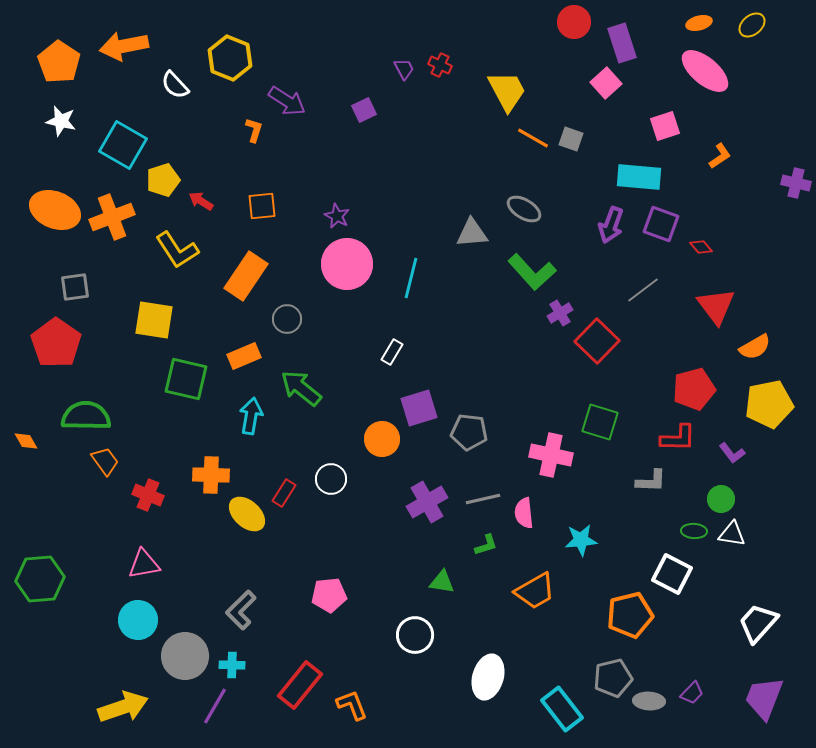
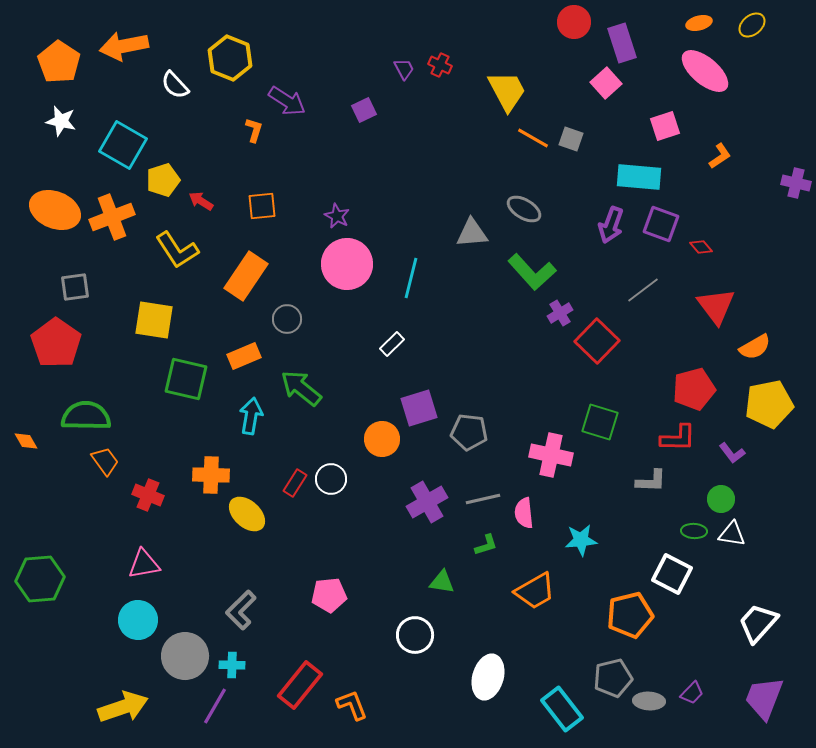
white rectangle at (392, 352): moved 8 px up; rotated 15 degrees clockwise
red rectangle at (284, 493): moved 11 px right, 10 px up
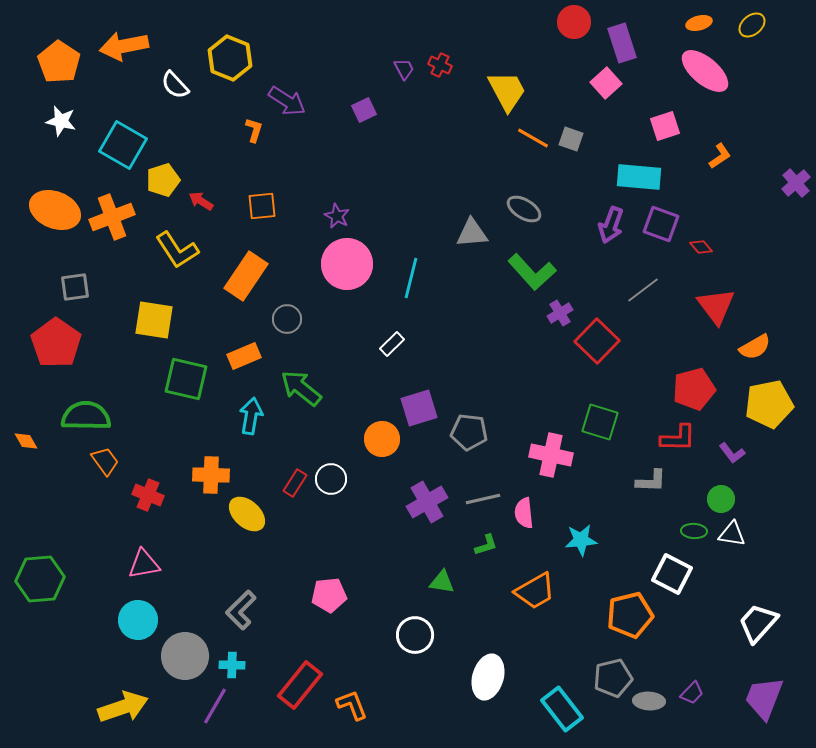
purple cross at (796, 183): rotated 36 degrees clockwise
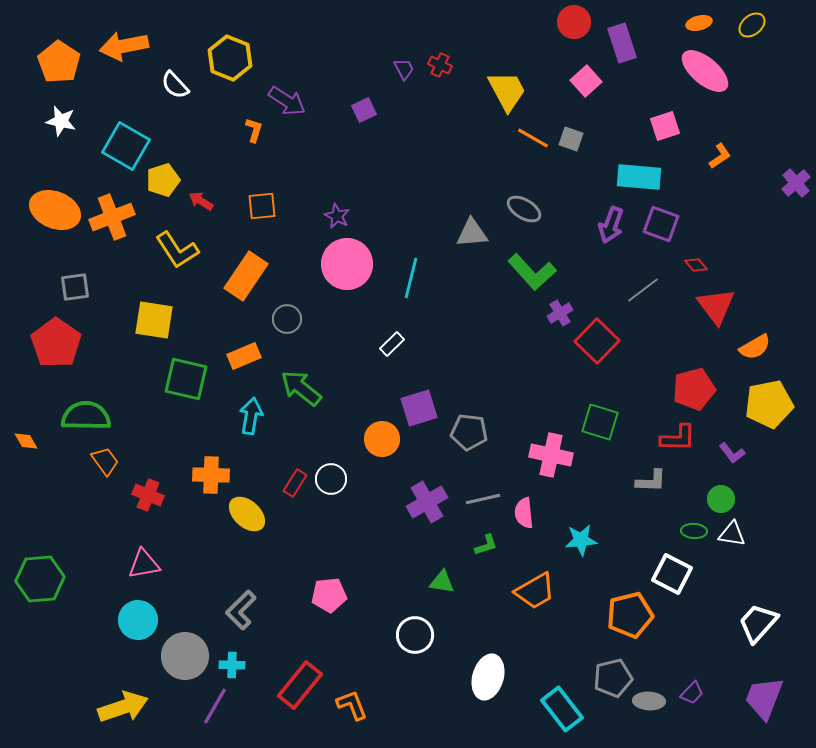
pink square at (606, 83): moved 20 px left, 2 px up
cyan square at (123, 145): moved 3 px right, 1 px down
red diamond at (701, 247): moved 5 px left, 18 px down
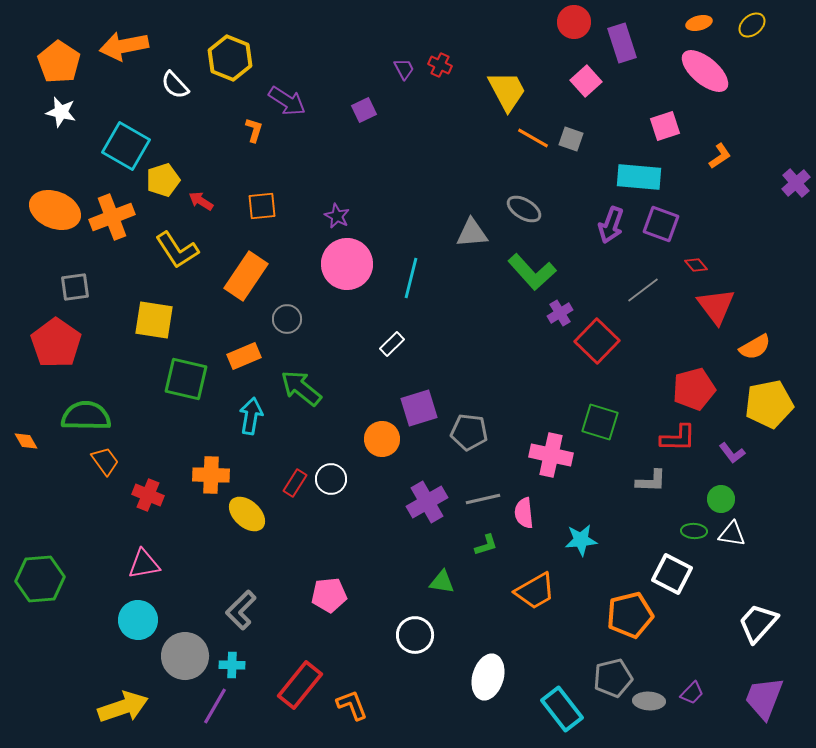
white star at (61, 121): moved 9 px up
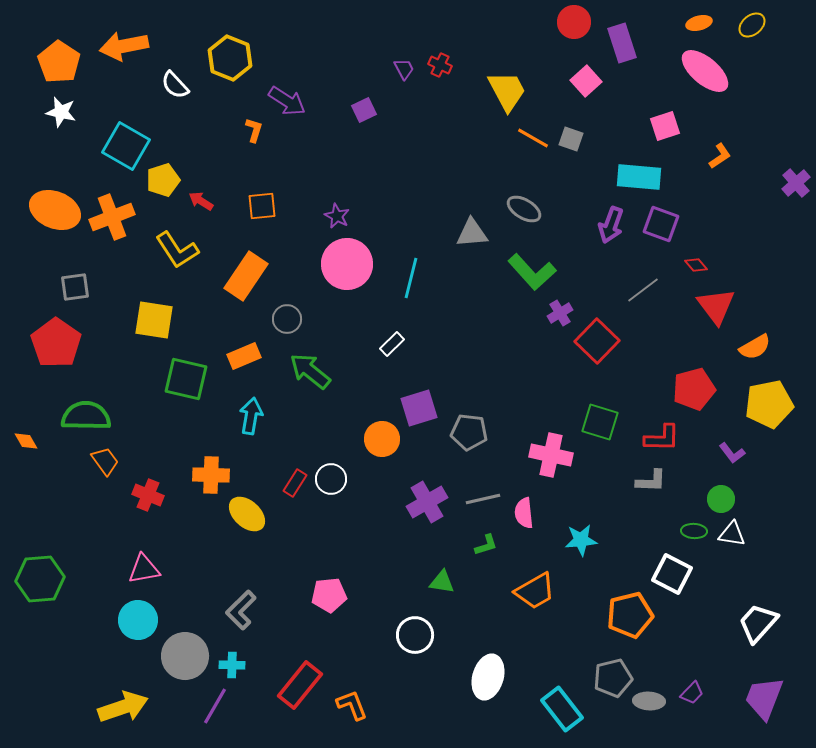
green arrow at (301, 388): moved 9 px right, 17 px up
red L-shape at (678, 438): moved 16 px left
pink triangle at (144, 564): moved 5 px down
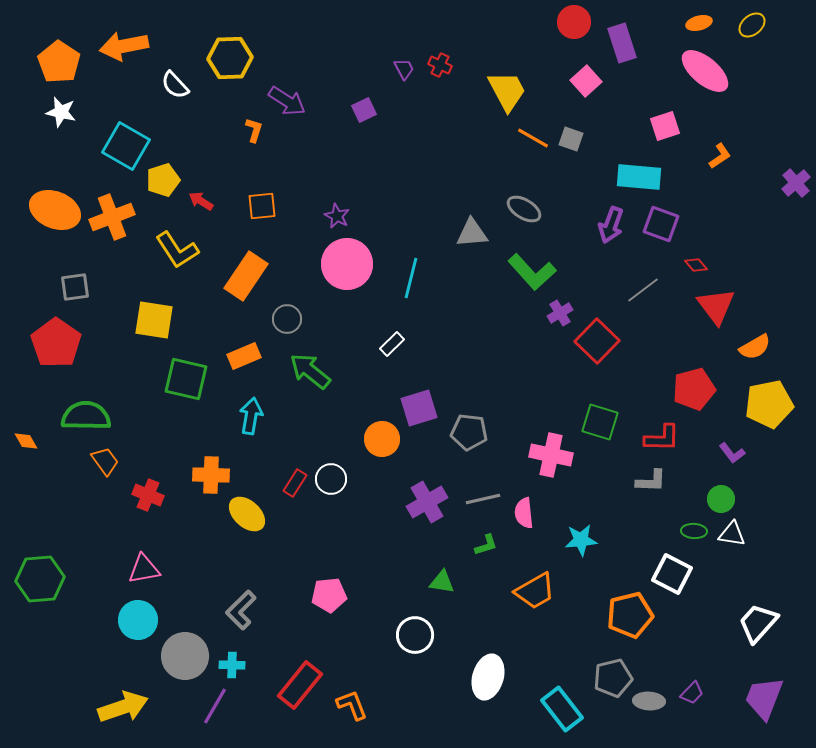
yellow hexagon at (230, 58): rotated 24 degrees counterclockwise
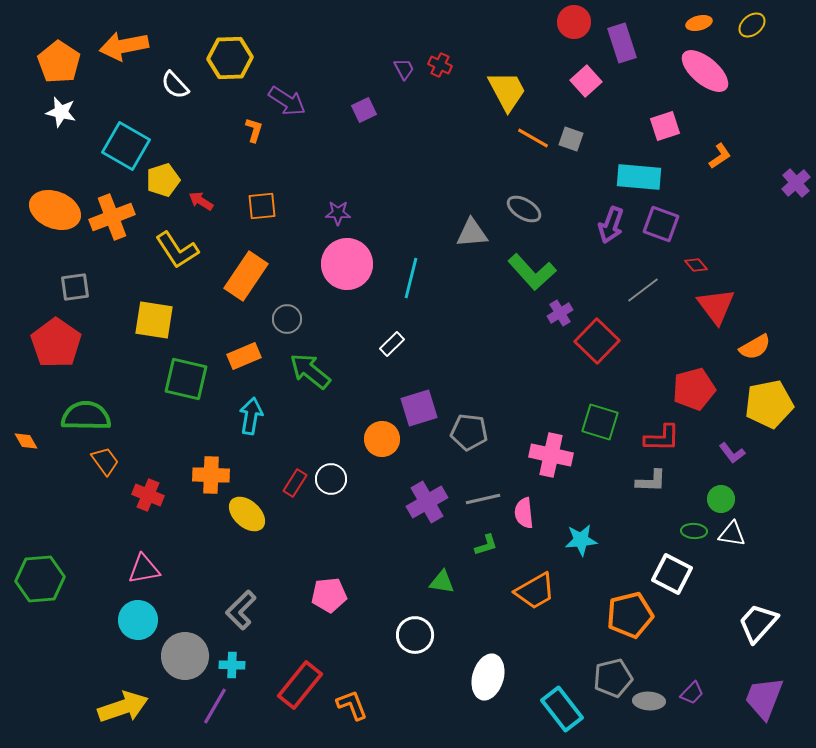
purple star at (337, 216): moved 1 px right, 3 px up; rotated 25 degrees counterclockwise
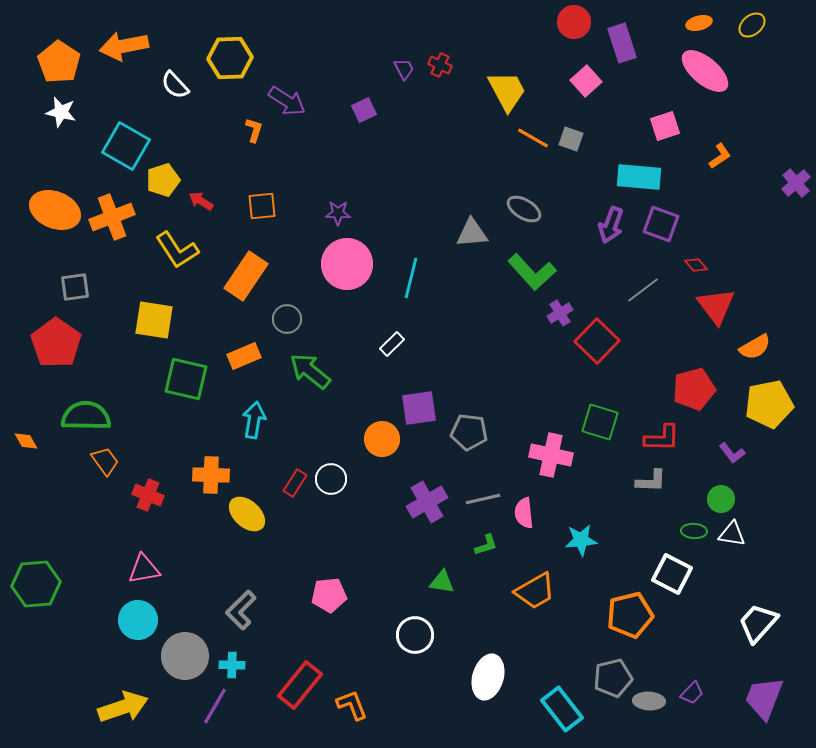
purple square at (419, 408): rotated 9 degrees clockwise
cyan arrow at (251, 416): moved 3 px right, 4 px down
green hexagon at (40, 579): moved 4 px left, 5 px down
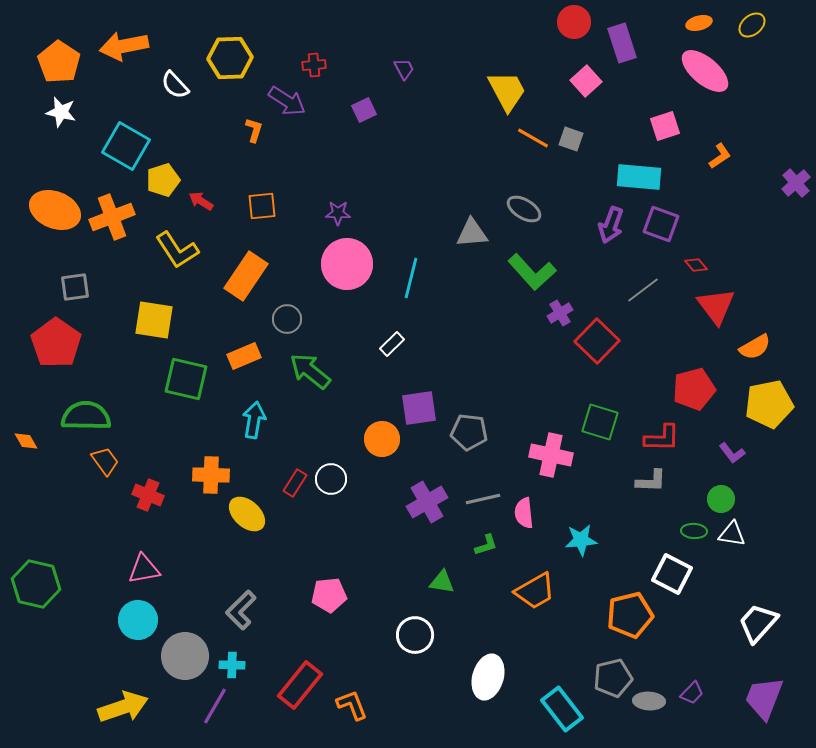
red cross at (440, 65): moved 126 px left; rotated 30 degrees counterclockwise
green hexagon at (36, 584): rotated 18 degrees clockwise
